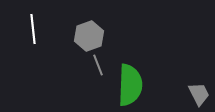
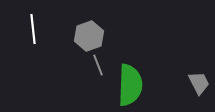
gray trapezoid: moved 11 px up
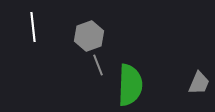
white line: moved 2 px up
gray trapezoid: rotated 50 degrees clockwise
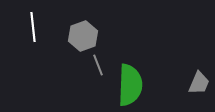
gray hexagon: moved 6 px left
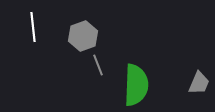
green semicircle: moved 6 px right
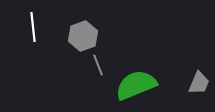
green semicircle: rotated 114 degrees counterclockwise
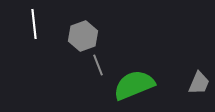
white line: moved 1 px right, 3 px up
green semicircle: moved 2 px left
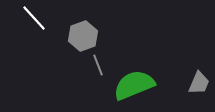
white line: moved 6 px up; rotated 36 degrees counterclockwise
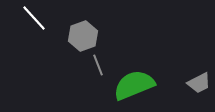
gray trapezoid: rotated 40 degrees clockwise
